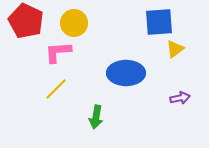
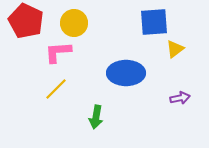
blue square: moved 5 px left
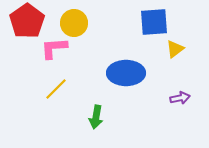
red pentagon: moved 1 px right; rotated 12 degrees clockwise
pink L-shape: moved 4 px left, 4 px up
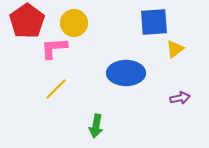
green arrow: moved 9 px down
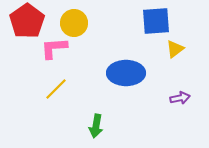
blue square: moved 2 px right, 1 px up
